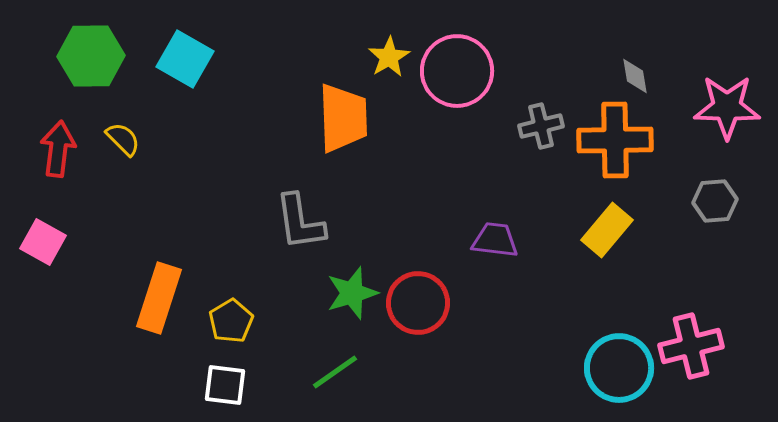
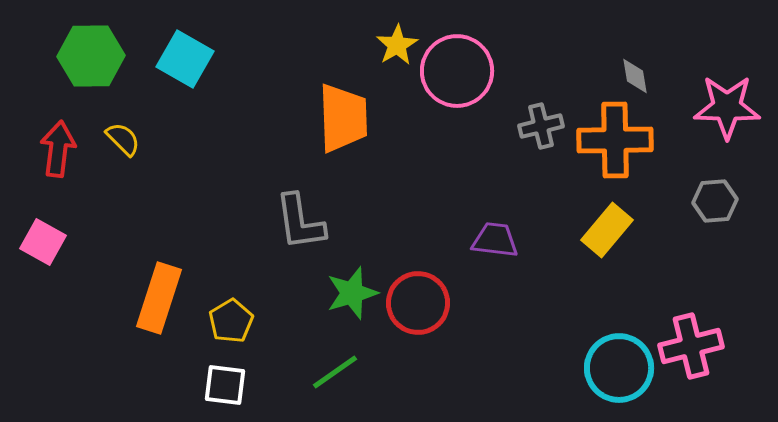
yellow star: moved 8 px right, 12 px up
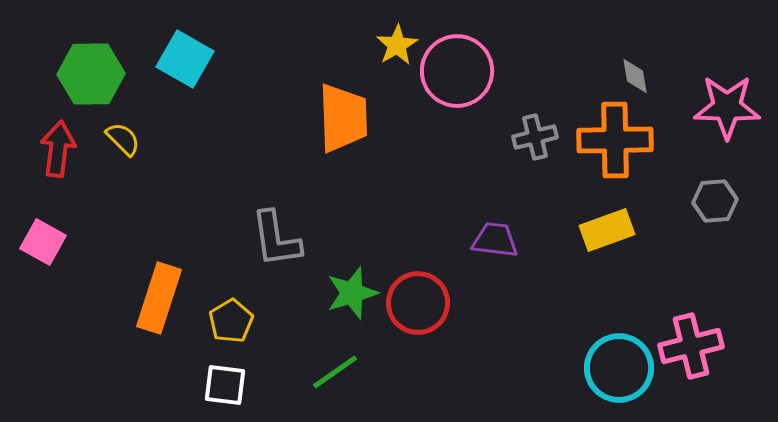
green hexagon: moved 18 px down
gray cross: moved 6 px left, 11 px down
gray L-shape: moved 24 px left, 17 px down
yellow rectangle: rotated 30 degrees clockwise
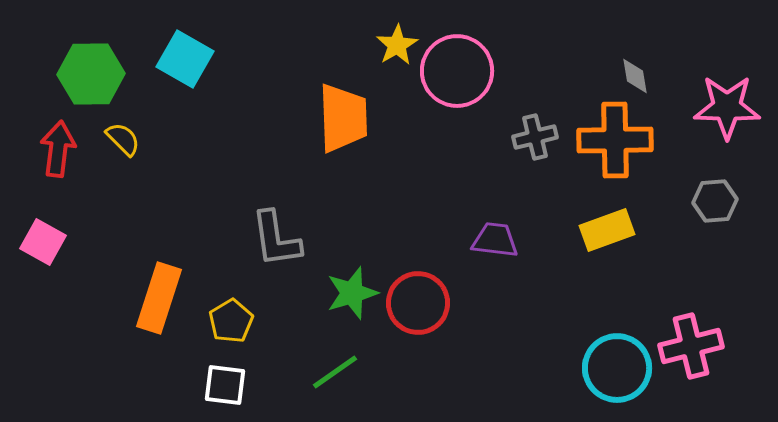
cyan circle: moved 2 px left
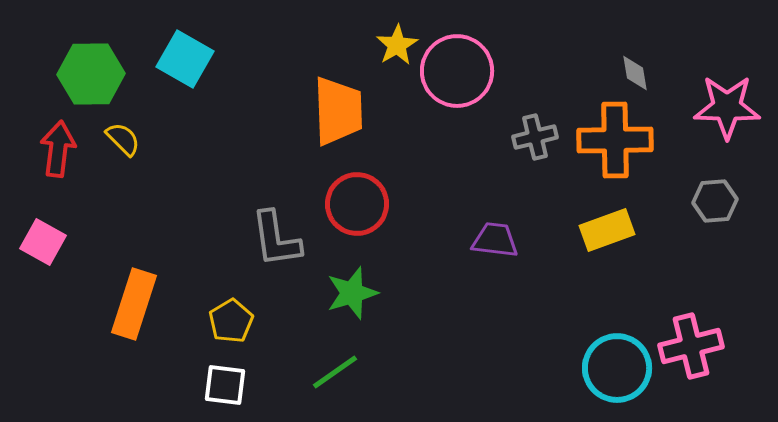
gray diamond: moved 3 px up
orange trapezoid: moved 5 px left, 7 px up
orange rectangle: moved 25 px left, 6 px down
red circle: moved 61 px left, 99 px up
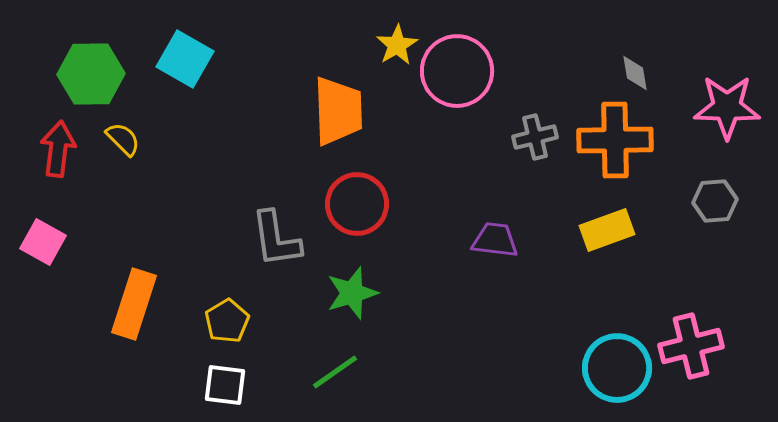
yellow pentagon: moved 4 px left
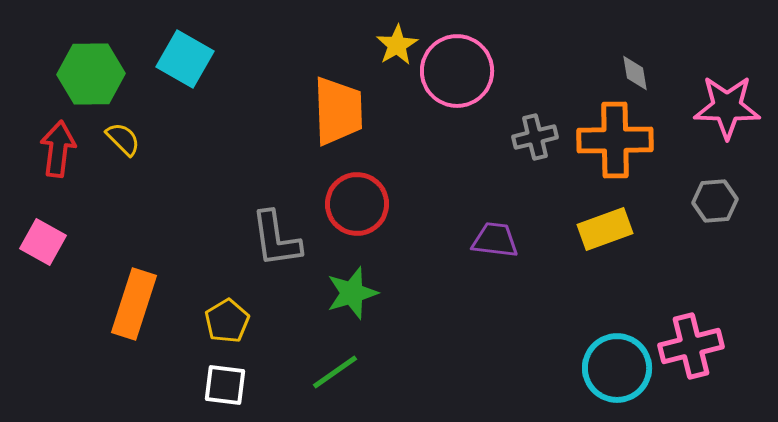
yellow rectangle: moved 2 px left, 1 px up
